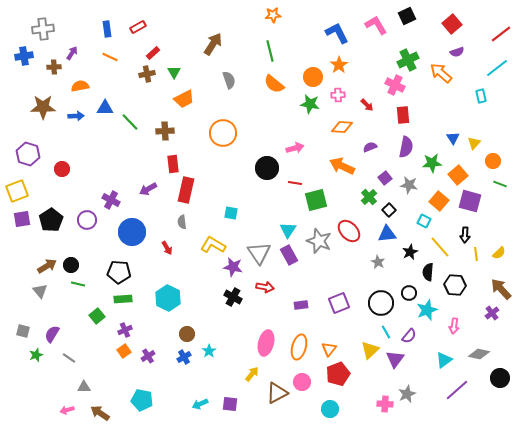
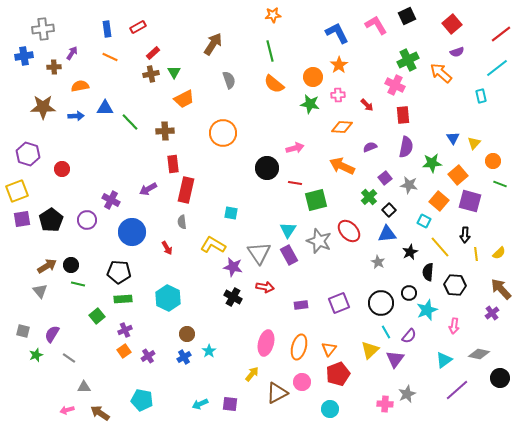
brown cross at (147, 74): moved 4 px right
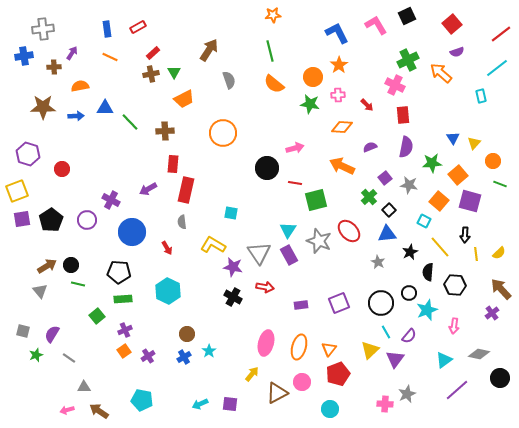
brown arrow at (213, 44): moved 4 px left, 6 px down
red rectangle at (173, 164): rotated 12 degrees clockwise
cyan hexagon at (168, 298): moved 7 px up
brown arrow at (100, 413): moved 1 px left, 2 px up
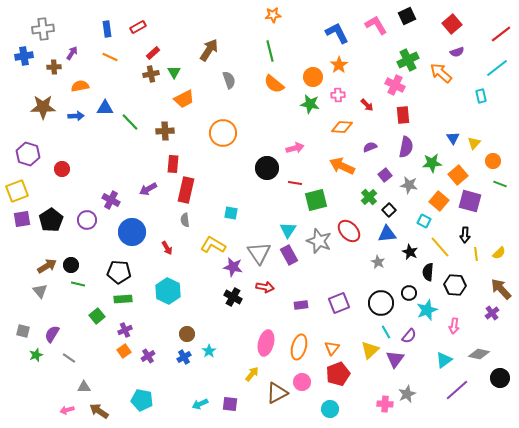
purple square at (385, 178): moved 3 px up
gray semicircle at (182, 222): moved 3 px right, 2 px up
black star at (410, 252): rotated 21 degrees counterclockwise
orange triangle at (329, 349): moved 3 px right, 1 px up
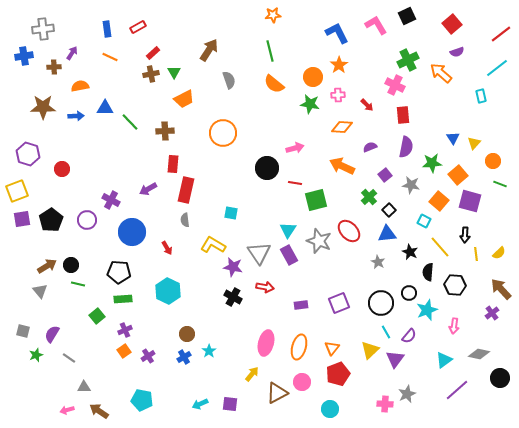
gray star at (409, 185): moved 2 px right
